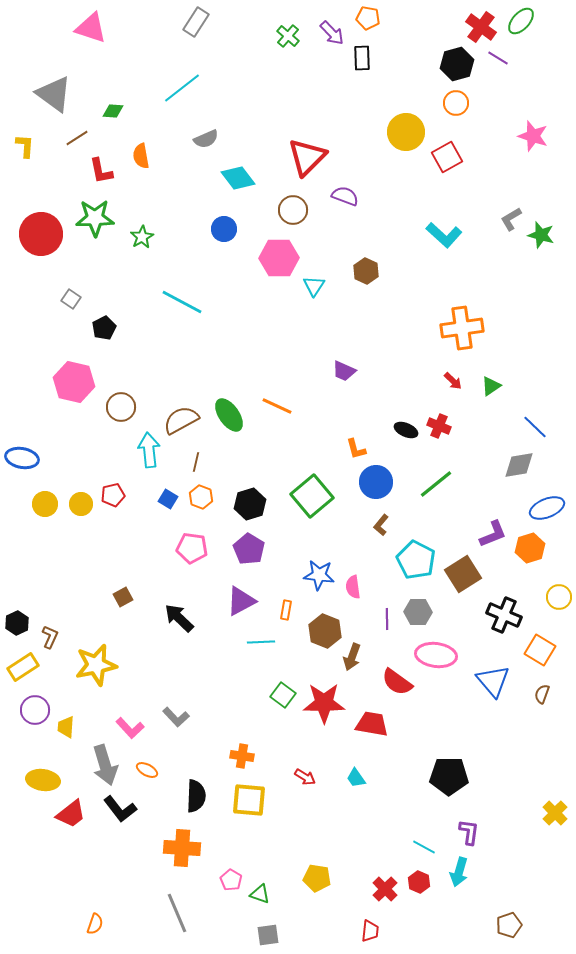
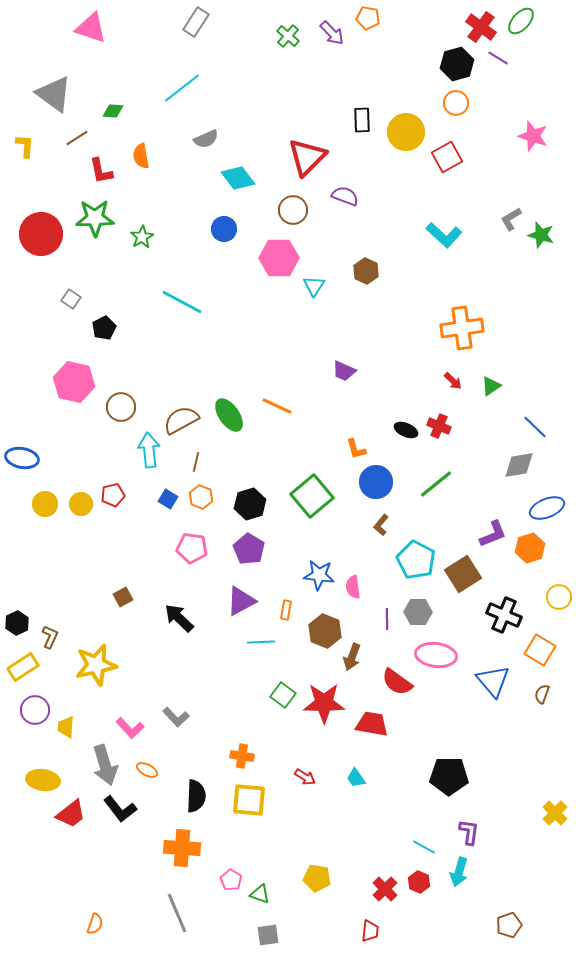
black rectangle at (362, 58): moved 62 px down
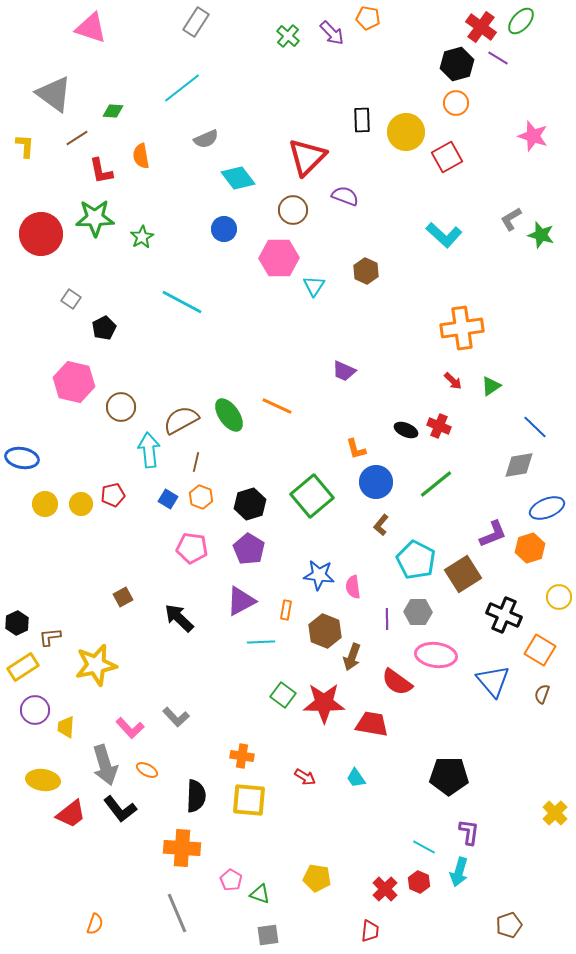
brown L-shape at (50, 637): rotated 120 degrees counterclockwise
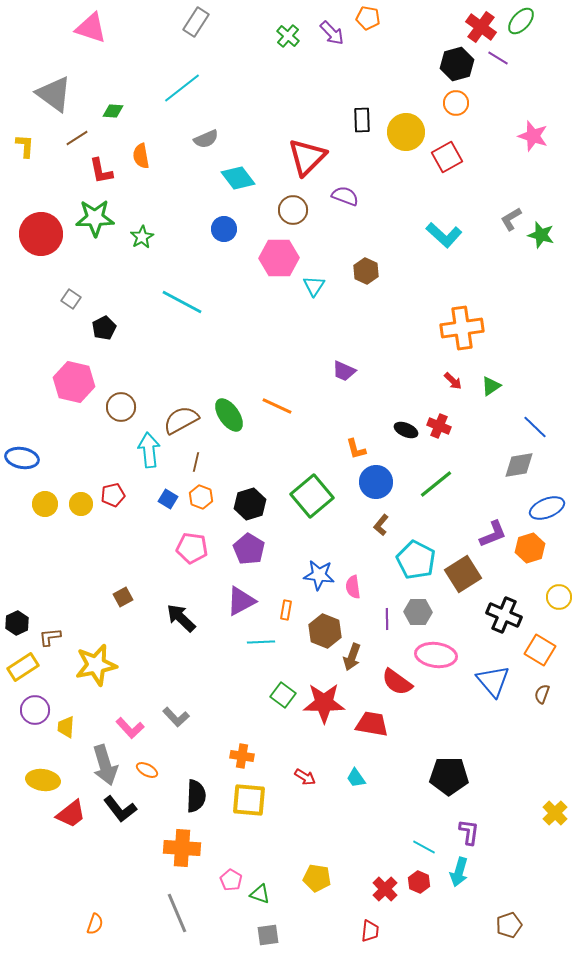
black arrow at (179, 618): moved 2 px right
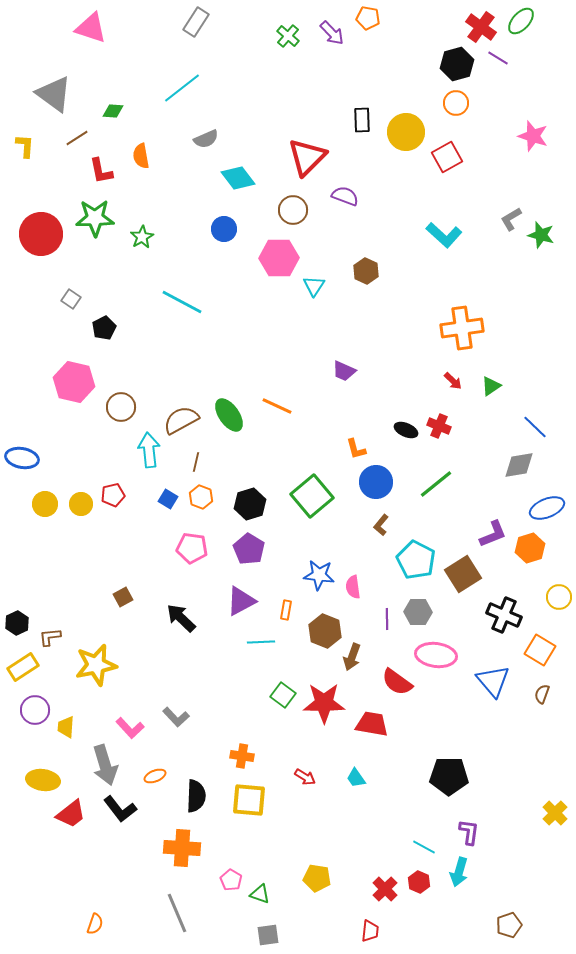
orange ellipse at (147, 770): moved 8 px right, 6 px down; rotated 50 degrees counterclockwise
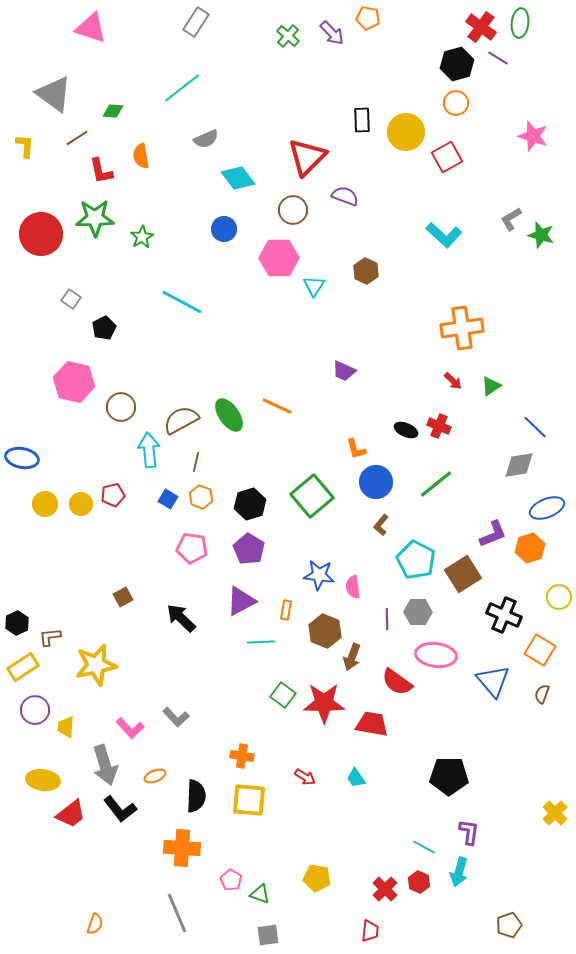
green ellipse at (521, 21): moved 1 px left, 2 px down; rotated 36 degrees counterclockwise
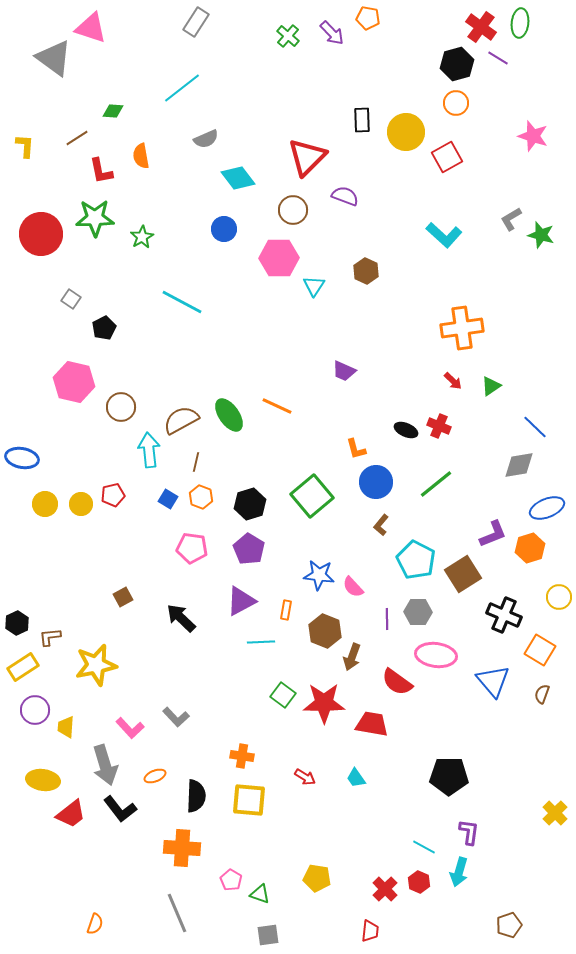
gray triangle at (54, 94): moved 36 px up
pink semicircle at (353, 587): rotated 35 degrees counterclockwise
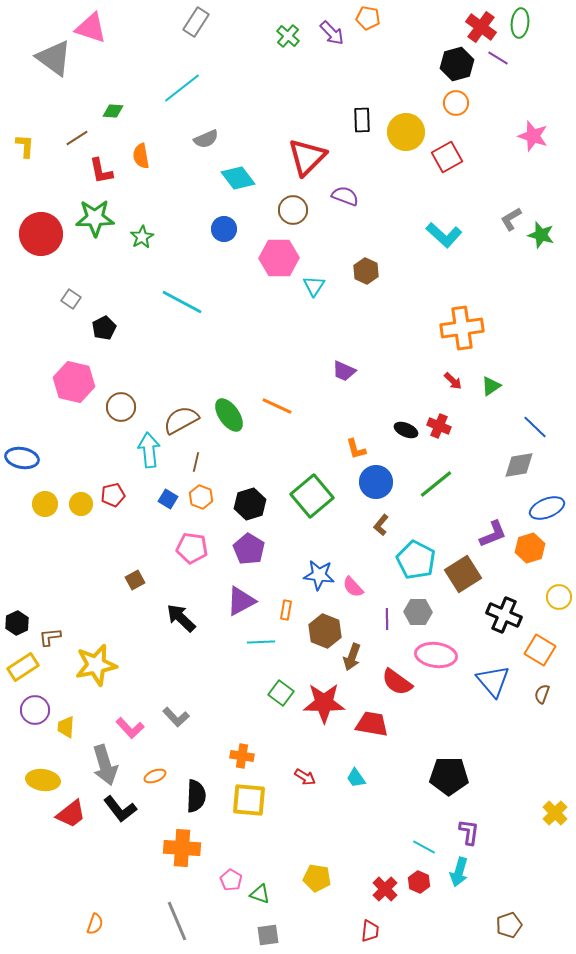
brown square at (123, 597): moved 12 px right, 17 px up
green square at (283, 695): moved 2 px left, 2 px up
gray line at (177, 913): moved 8 px down
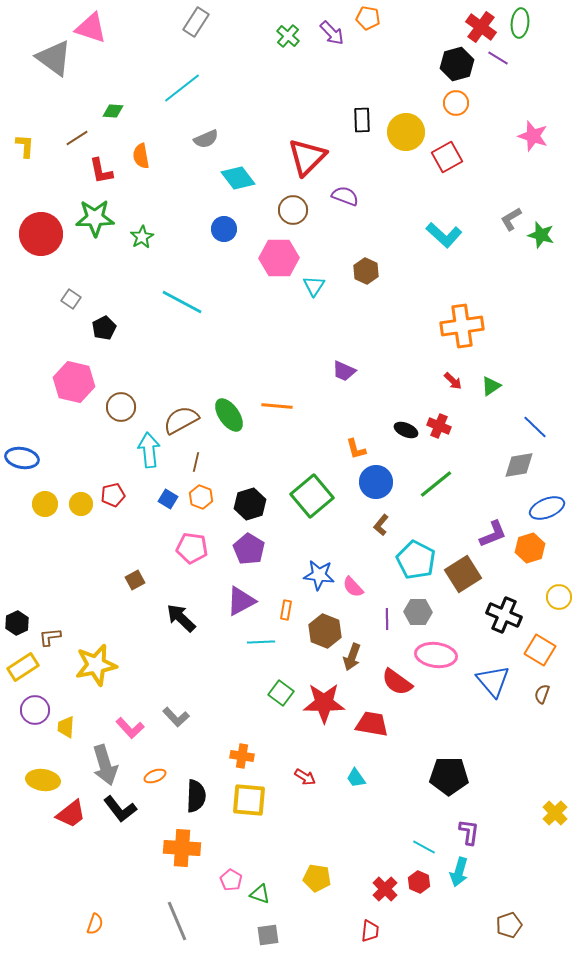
orange cross at (462, 328): moved 2 px up
orange line at (277, 406): rotated 20 degrees counterclockwise
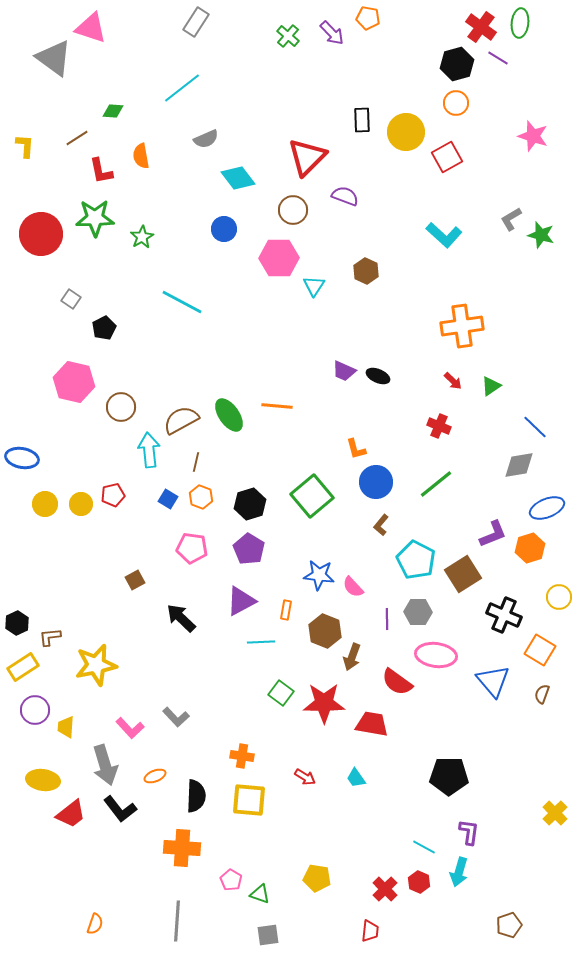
black ellipse at (406, 430): moved 28 px left, 54 px up
gray line at (177, 921): rotated 27 degrees clockwise
